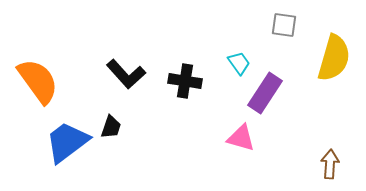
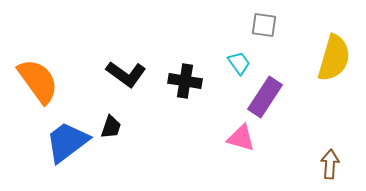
gray square: moved 20 px left
black L-shape: rotated 12 degrees counterclockwise
purple rectangle: moved 4 px down
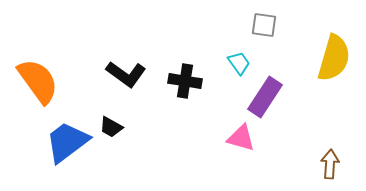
black trapezoid: rotated 100 degrees clockwise
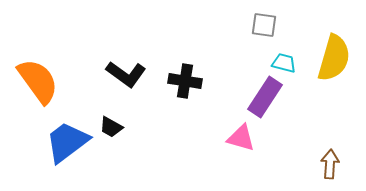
cyan trapezoid: moved 45 px right; rotated 40 degrees counterclockwise
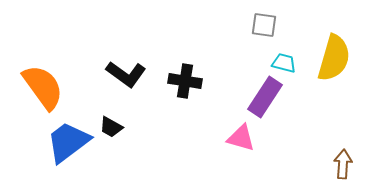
orange semicircle: moved 5 px right, 6 px down
blue trapezoid: moved 1 px right
brown arrow: moved 13 px right
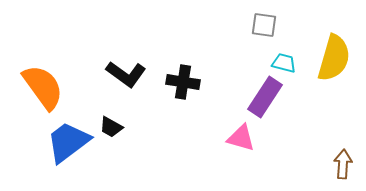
black cross: moved 2 px left, 1 px down
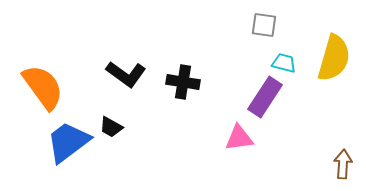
pink triangle: moved 2 px left; rotated 24 degrees counterclockwise
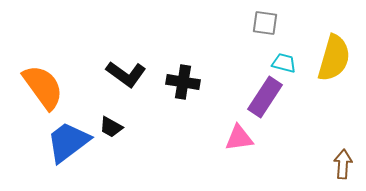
gray square: moved 1 px right, 2 px up
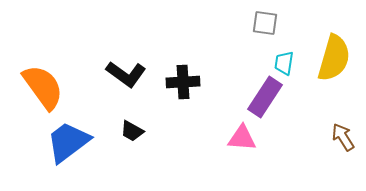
cyan trapezoid: rotated 95 degrees counterclockwise
black cross: rotated 12 degrees counterclockwise
black trapezoid: moved 21 px right, 4 px down
pink triangle: moved 3 px right; rotated 12 degrees clockwise
brown arrow: moved 27 px up; rotated 36 degrees counterclockwise
